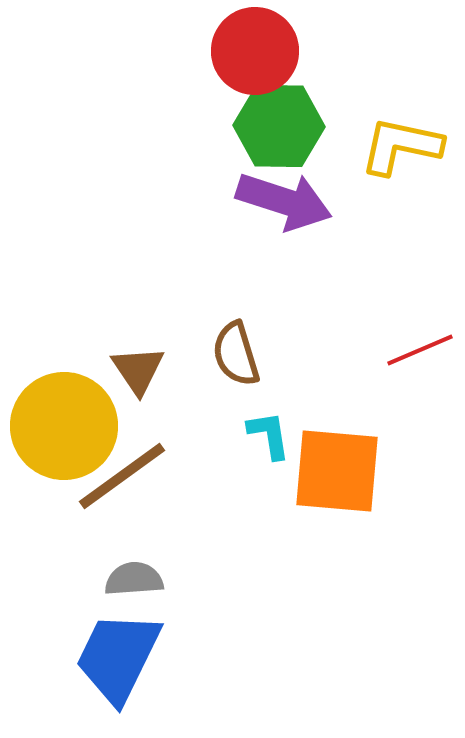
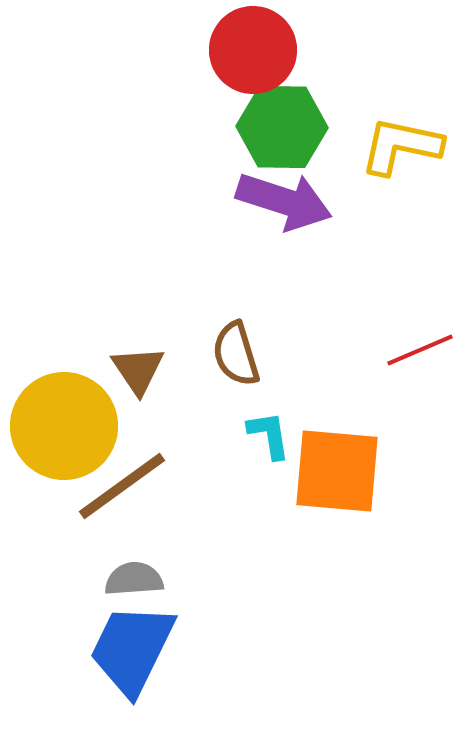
red circle: moved 2 px left, 1 px up
green hexagon: moved 3 px right, 1 px down
brown line: moved 10 px down
blue trapezoid: moved 14 px right, 8 px up
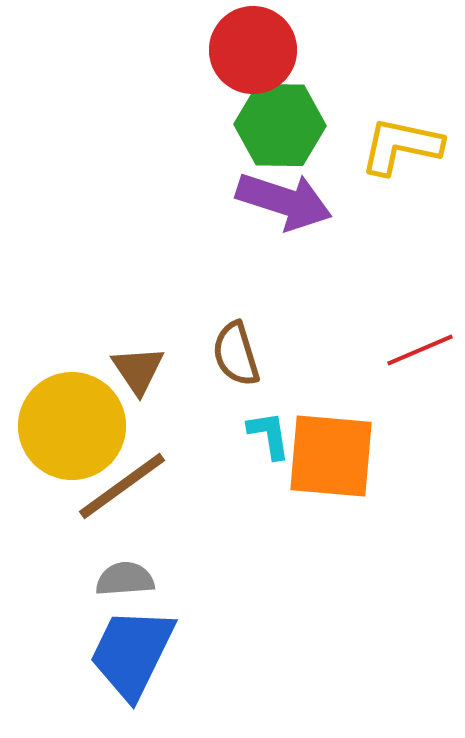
green hexagon: moved 2 px left, 2 px up
yellow circle: moved 8 px right
orange square: moved 6 px left, 15 px up
gray semicircle: moved 9 px left
blue trapezoid: moved 4 px down
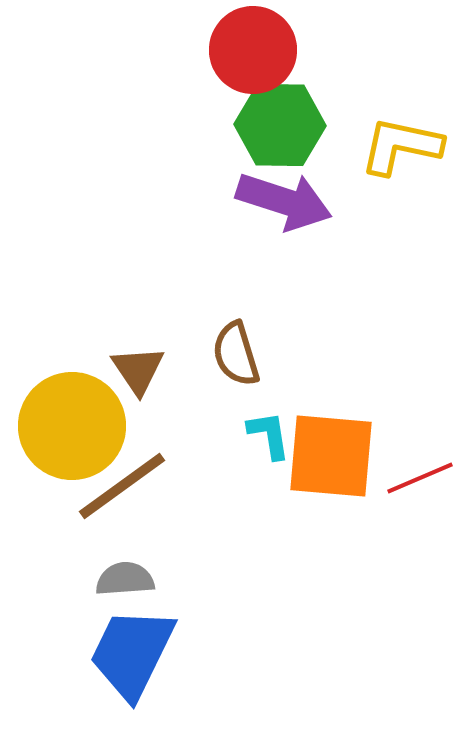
red line: moved 128 px down
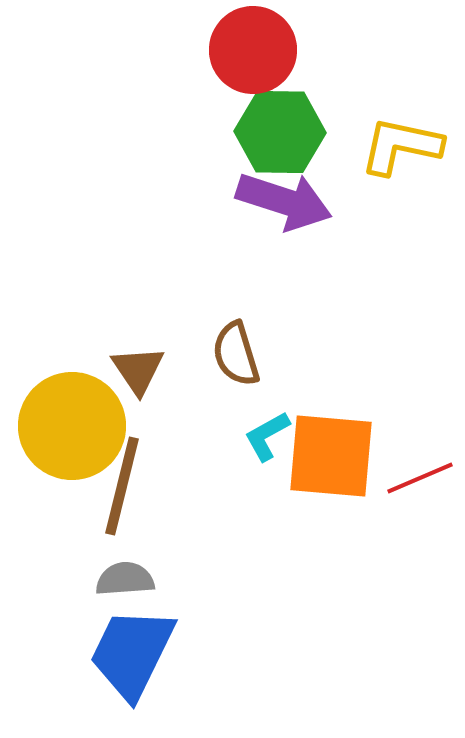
green hexagon: moved 7 px down
cyan L-shape: moved 2 px left, 1 px down; rotated 110 degrees counterclockwise
brown line: rotated 40 degrees counterclockwise
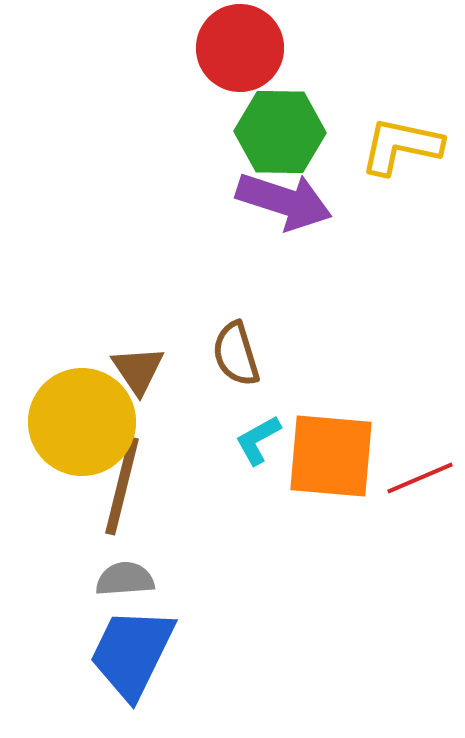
red circle: moved 13 px left, 2 px up
yellow circle: moved 10 px right, 4 px up
cyan L-shape: moved 9 px left, 4 px down
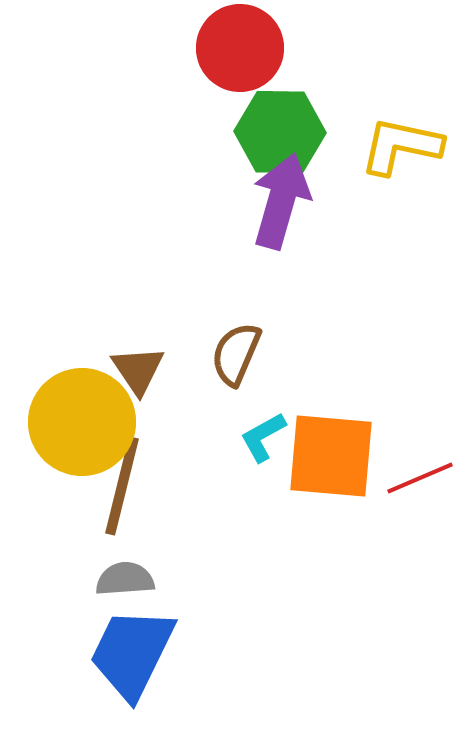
purple arrow: moved 3 px left; rotated 92 degrees counterclockwise
brown semicircle: rotated 40 degrees clockwise
cyan L-shape: moved 5 px right, 3 px up
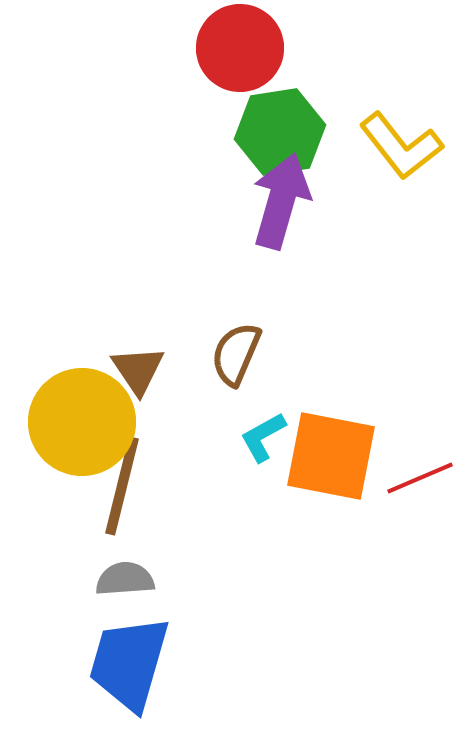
green hexagon: rotated 10 degrees counterclockwise
yellow L-shape: rotated 140 degrees counterclockwise
orange square: rotated 6 degrees clockwise
blue trapezoid: moved 3 px left, 10 px down; rotated 10 degrees counterclockwise
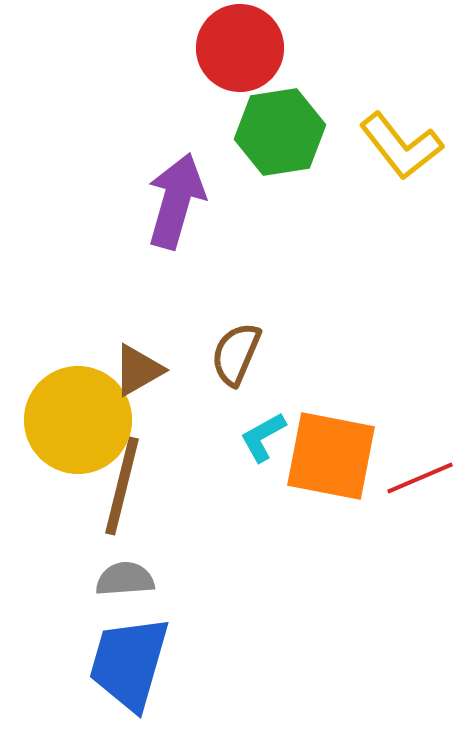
purple arrow: moved 105 px left
brown triangle: rotated 34 degrees clockwise
yellow circle: moved 4 px left, 2 px up
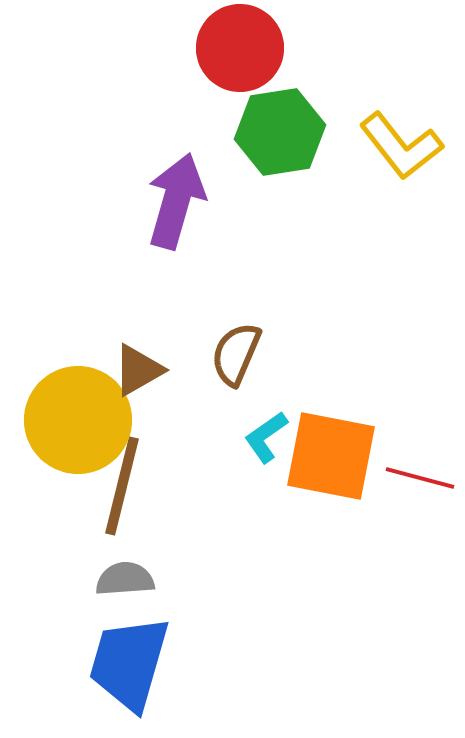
cyan L-shape: moved 3 px right; rotated 6 degrees counterclockwise
red line: rotated 38 degrees clockwise
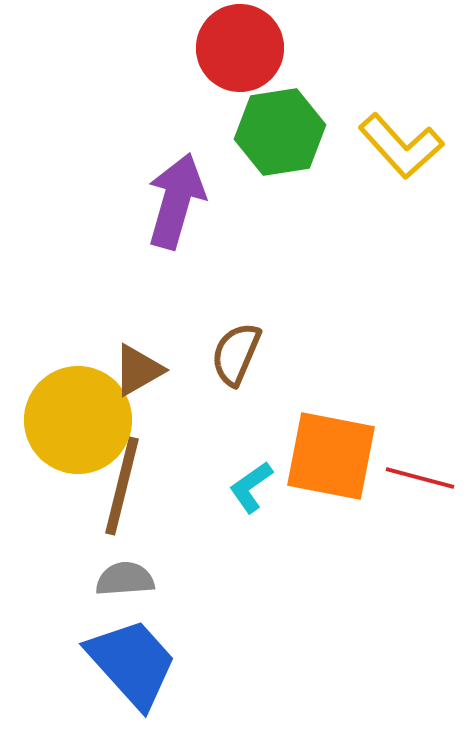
yellow L-shape: rotated 4 degrees counterclockwise
cyan L-shape: moved 15 px left, 50 px down
blue trapezoid: moved 3 px right; rotated 122 degrees clockwise
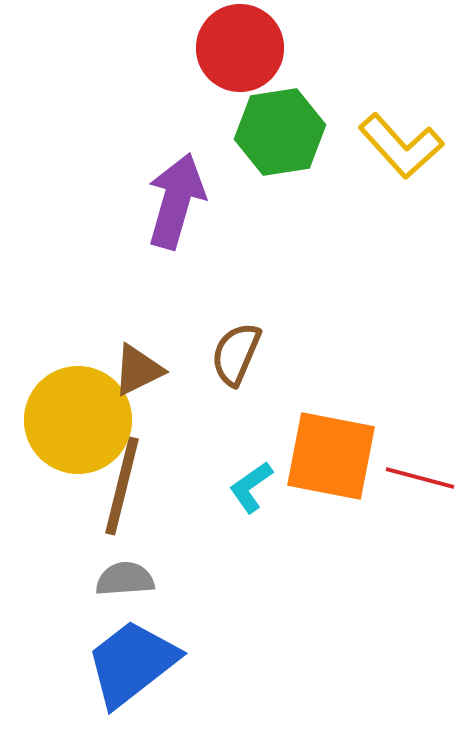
brown triangle: rotated 4 degrees clockwise
blue trapezoid: rotated 86 degrees counterclockwise
